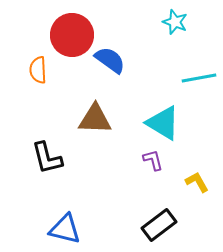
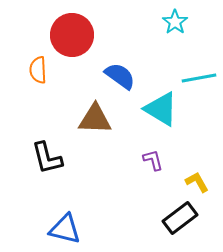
cyan star: rotated 15 degrees clockwise
blue semicircle: moved 10 px right, 16 px down
cyan triangle: moved 2 px left, 14 px up
black rectangle: moved 21 px right, 7 px up
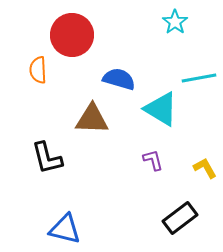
blue semicircle: moved 1 px left, 3 px down; rotated 20 degrees counterclockwise
brown triangle: moved 3 px left
yellow L-shape: moved 8 px right, 14 px up
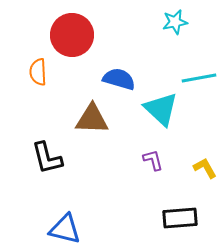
cyan star: rotated 25 degrees clockwise
orange semicircle: moved 2 px down
cyan triangle: rotated 12 degrees clockwise
black rectangle: rotated 32 degrees clockwise
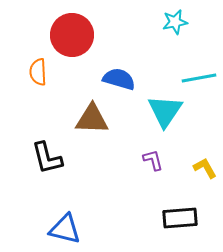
cyan triangle: moved 4 px right, 2 px down; rotated 21 degrees clockwise
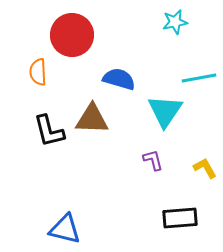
black L-shape: moved 2 px right, 27 px up
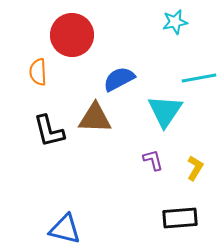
blue semicircle: rotated 44 degrees counterclockwise
brown triangle: moved 3 px right, 1 px up
yellow L-shape: moved 10 px left; rotated 60 degrees clockwise
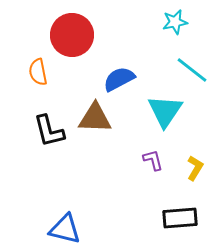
orange semicircle: rotated 8 degrees counterclockwise
cyan line: moved 7 px left, 8 px up; rotated 48 degrees clockwise
